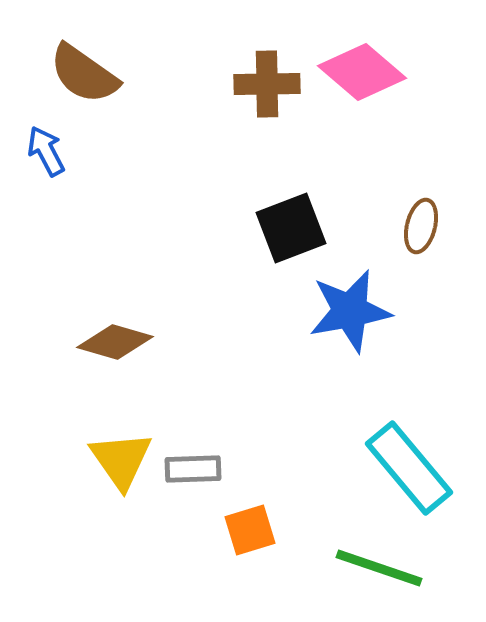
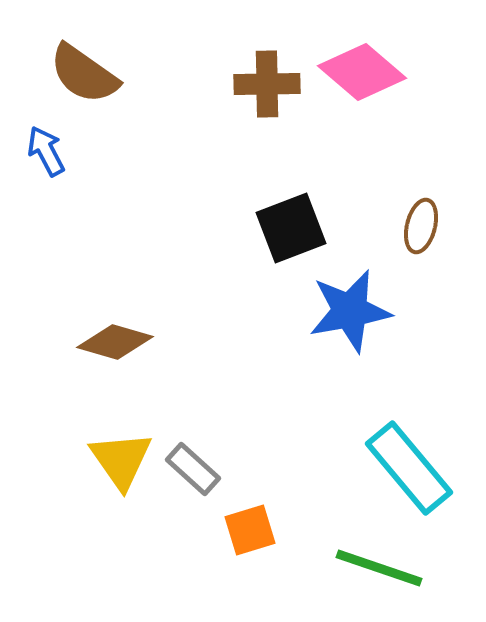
gray rectangle: rotated 44 degrees clockwise
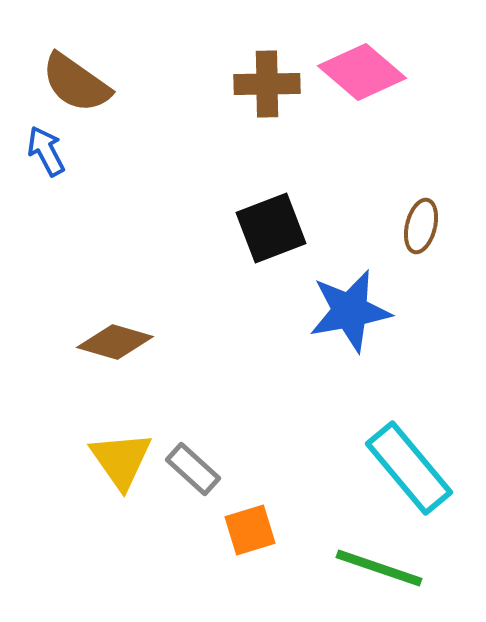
brown semicircle: moved 8 px left, 9 px down
black square: moved 20 px left
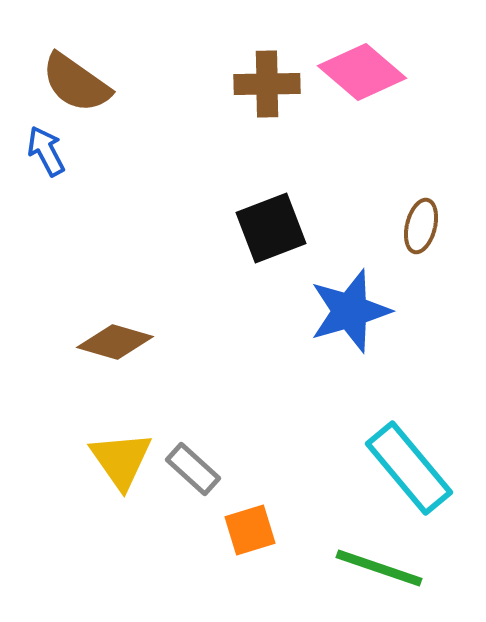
blue star: rotated 6 degrees counterclockwise
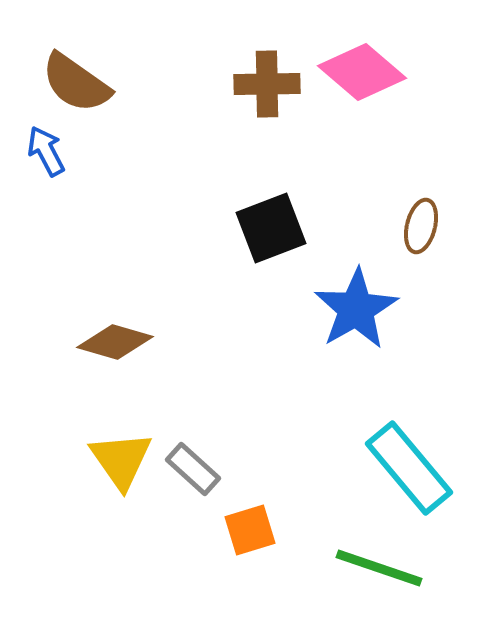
blue star: moved 6 px right, 2 px up; rotated 14 degrees counterclockwise
